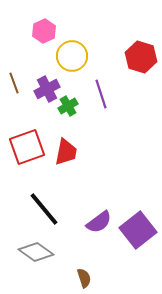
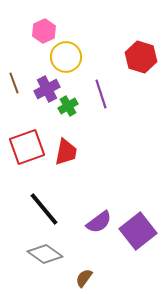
yellow circle: moved 6 px left, 1 px down
purple square: moved 1 px down
gray diamond: moved 9 px right, 2 px down
brown semicircle: rotated 126 degrees counterclockwise
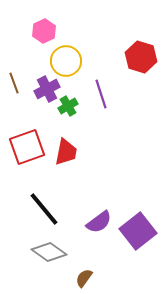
yellow circle: moved 4 px down
gray diamond: moved 4 px right, 2 px up
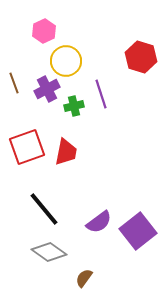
green cross: moved 6 px right; rotated 18 degrees clockwise
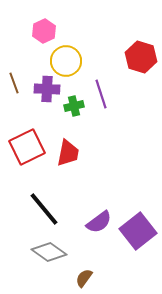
purple cross: rotated 30 degrees clockwise
red square: rotated 6 degrees counterclockwise
red trapezoid: moved 2 px right, 1 px down
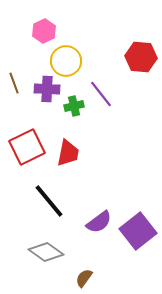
red hexagon: rotated 12 degrees counterclockwise
purple line: rotated 20 degrees counterclockwise
black line: moved 5 px right, 8 px up
gray diamond: moved 3 px left
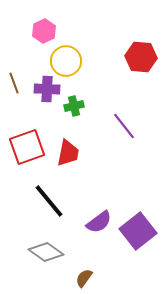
purple line: moved 23 px right, 32 px down
red square: rotated 6 degrees clockwise
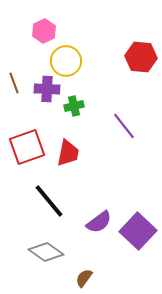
purple square: rotated 9 degrees counterclockwise
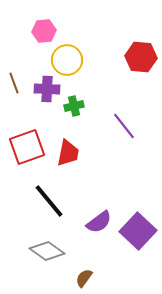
pink hexagon: rotated 20 degrees clockwise
yellow circle: moved 1 px right, 1 px up
gray diamond: moved 1 px right, 1 px up
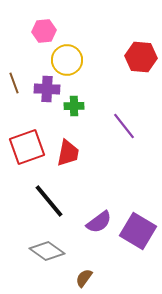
green cross: rotated 12 degrees clockwise
purple square: rotated 12 degrees counterclockwise
